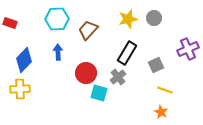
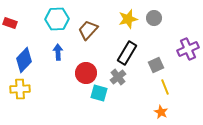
yellow line: moved 3 px up; rotated 49 degrees clockwise
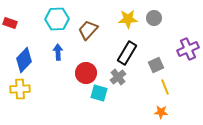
yellow star: rotated 12 degrees clockwise
orange star: rotated 24 degrees counterclockwise
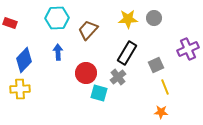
cyan hexagon: moved 1 px up
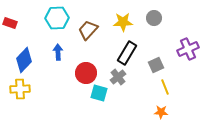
yellow star: moved 5 px left, 3 px down
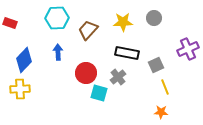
black rectangle: rotated 70 degrees clockwise
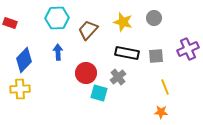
yellow star: rotated 18 degrees clockwise
gray square: moved 9 px up; rotated 21 degrees clockwise
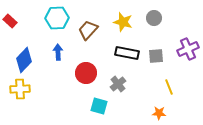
red rectangle: moved 2 px up; rotated 24 degrees clockwise
gray cross: moved 7 px down
yellow line: moved 4 px right
cyan square: moved 13 px down
orange star: moved 2 px left, 1 px down
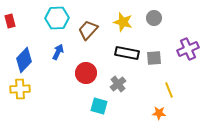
red rectangle: rotated 32 degrees clockwise
blue arrow: rotated 28 degrees clockwise
gray square: moved 2 px left, 2 px down
yellow line: moved 3 px down
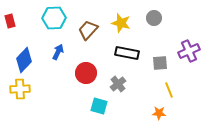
cyan hexagon: moved 3 px left
yellow star: moved 2 px left, 1 px down
purple cross: moved 1 px right, 2 px down
gray square: moved 6 px right, 5 px down
